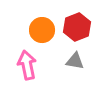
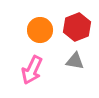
orange circle: moved 2 px left
pink arrow: moved 5 px right, 5 px down; rotated 144 degrees counterclockwise
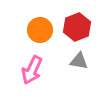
gray triangle: moved 4 px right
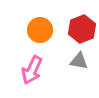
red hexagon: moved 5 px right, 2 px down
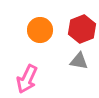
pink arrow: moved 5 px left, 9 px down
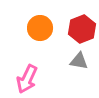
orange circle: moved 2 px up
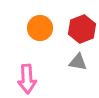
gray triangle: moved 1 px left, 1 px down
pink arrow: rotated 28 degrees counterclockwise
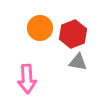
red hexagon: moved 9 px left, 5 px down
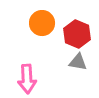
orange circle: moved 2 px right, 5 px up
red hexagon: moved 4 px right; rotated 16 degrees counterclockwise
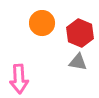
red hexagon: moved 3 px right, 1 px up
pink arrow: moved 8 px left
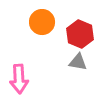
orange circle: moved 1 px up
red hexagon: moved 1 px down
